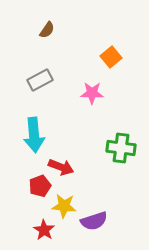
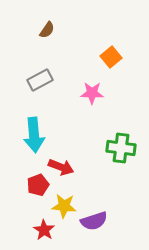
red pentagon: moved 2 px left, 1 px up
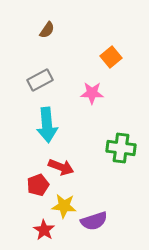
cyan arrow: moved 13 px right, 10 px up
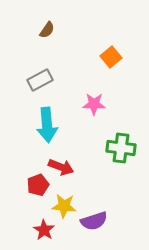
pink star: moved 2 px right, 11 px down
